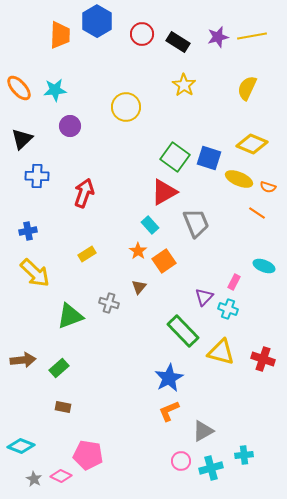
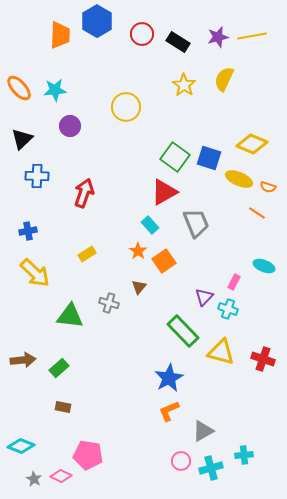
yellow semicircle at (247, 88): moved 23 px left, 9 px up
green triangle at (70, 316): rotated 28 degrees clockwise
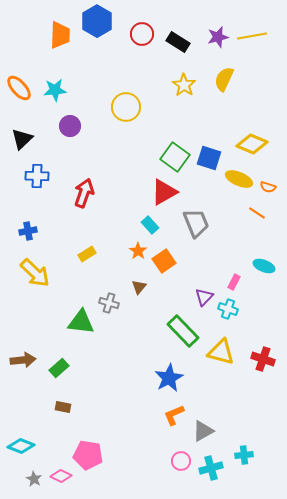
green triangle at (70, 316): moved 11 px right, 6 px down
orange L-shape at (169, 411): moved 5 px right, 4 px down
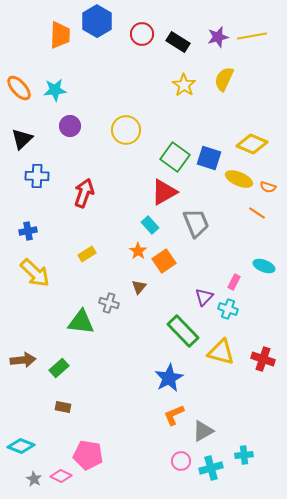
yellow circle at (126, 107): moved 23 px down
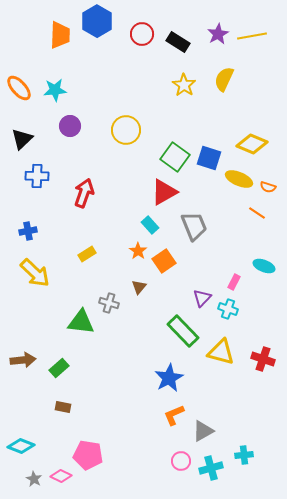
purple star at (218, 37): moved 3 px up; rotated 15 degrees counterclockwise
gray trapezoid at (196, 223): moved 2 px left, 3 px down
purple triangle at (204, 297): moved 2 px left, 1 px down
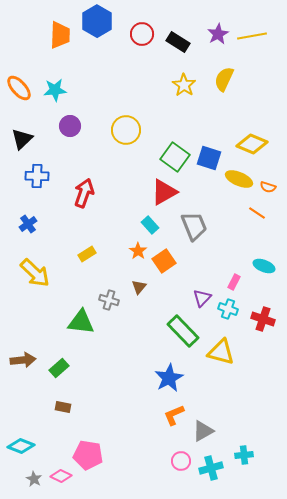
blue cross at (28, 231): moved 7 px up; rotated 24 degrees counterclockwise
gray cross at (109, 303): moved 3 px up
red cross at (263, 359): moved 40 px up
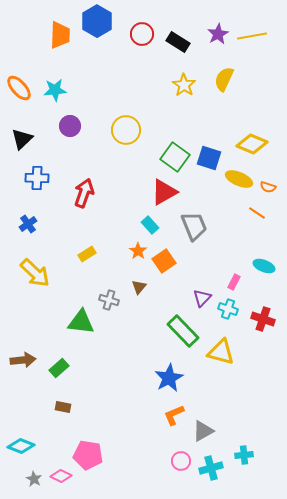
blue cross at (37, 176): moved 2 px down
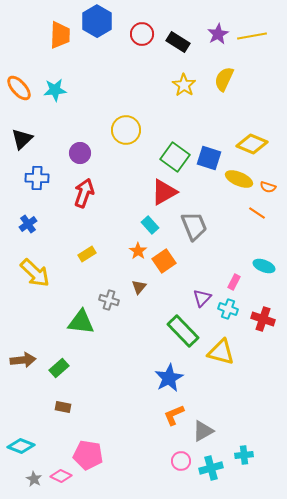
purple circle at (70, 126): moved 10 px right, 27 px down
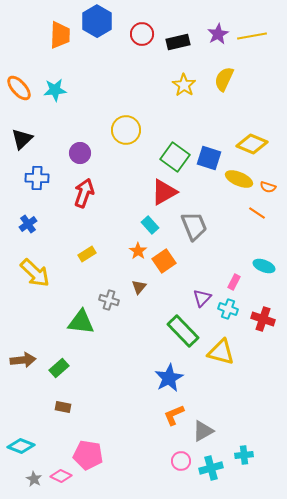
black rectangle at (178, 42): rotated 45 degrees counterclockwise
